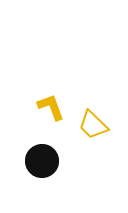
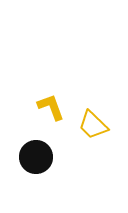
black circle: moved 6 px left, 4 px up
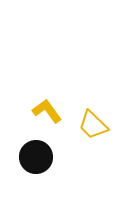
yellow L-shape: moved 4 px left, 4 px down; rotated 16 degrees counterclockwise
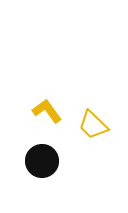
black circle: moved 6 px right, 4 px down
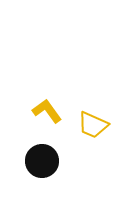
yellow trapezoid: rotated 20 degrees counterclockwise
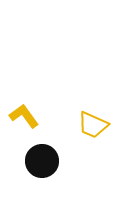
yellow L-shape: moved 23 px left, 5 px down
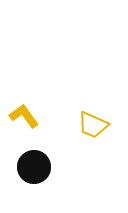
black circle: moved 8 px left, 6 px down
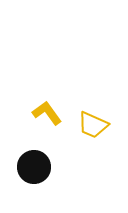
yellow L-shape: moved 23 px right, 3 px up
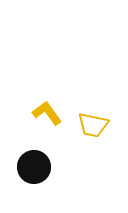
yellow trapezoid: rotated 12 degrees counterclockwise
